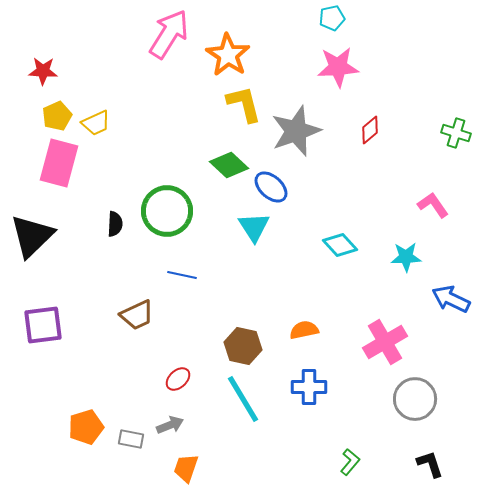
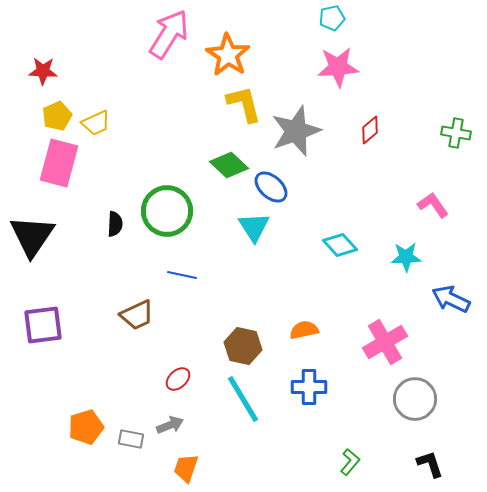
green cross: rotated 8 degrees counterclockwise
black triangle: rotated 12 degrees counterclockwise
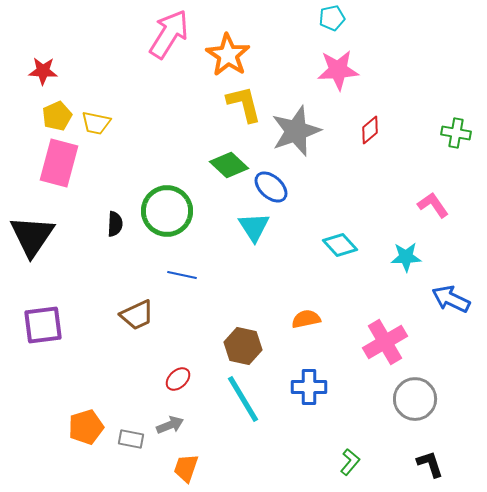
pink star: moved 3 px down
yellow trapezoid: rotated 36 degrees clockwise
orange semicircle: moved 2 px right, 11 px up
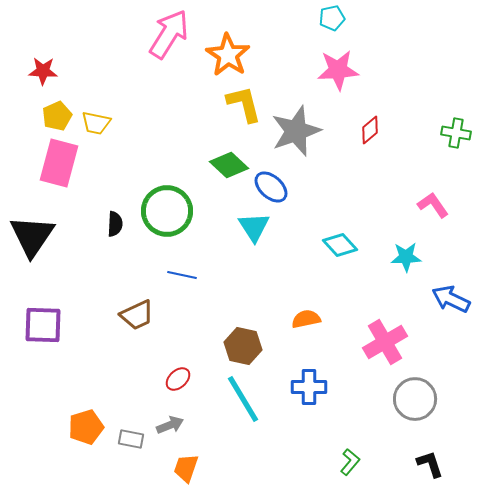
purple square: rotated 9 degrees clockwise
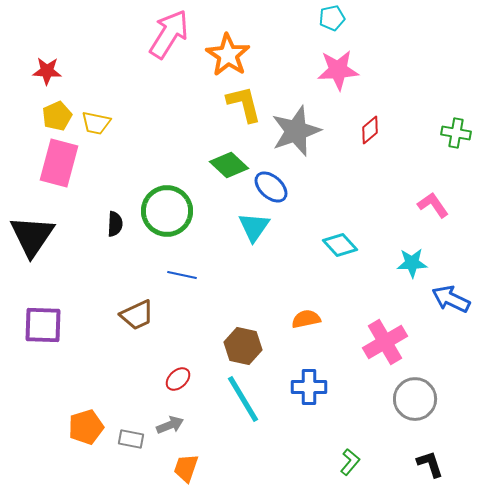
red star: moved 4 px right
cyan triangle: rotated 8 degrees clockwise
cyan star: moved 6 px right, 6 px down
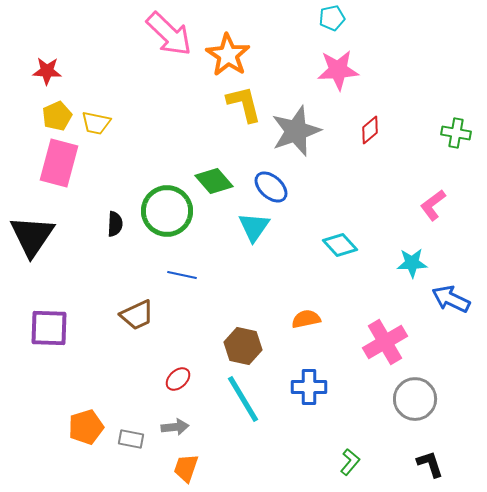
pink arrow: rotated 102 degrees clockwise
green diamond: moved 15 px left, 16 px down; rotated 6 degrees clockwise
pink L-shape: rotated 92 degrees counterclockwise
purple square: moved 6 px right, 3 px down
gray arrow: moved 5 px right, 2 px down; rotated 16 degrees clockwise
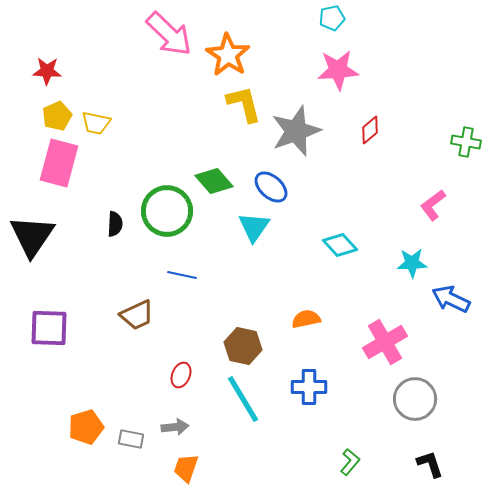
green cross: moved 10 px right, 9 px down
red ellipse: moved 3 px right, 4 px up; rotated 25 degrees counterclockwise
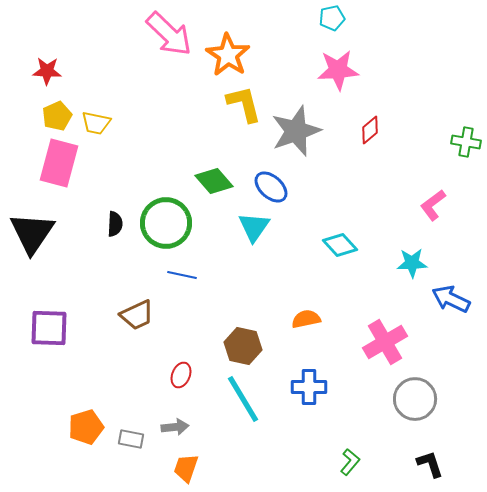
green circle: moved 1 px left, 12 px down
black triangle: moved 3 px up
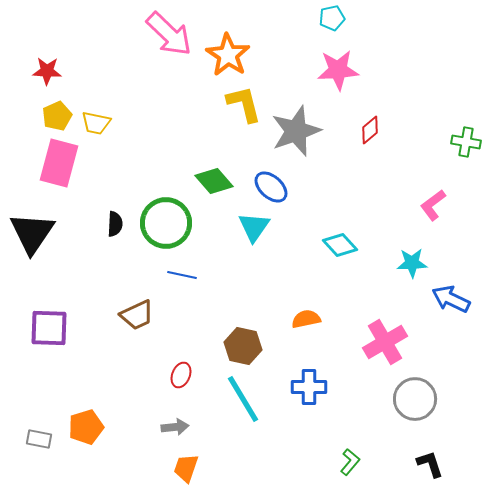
gray rectangle: moved 92 px left
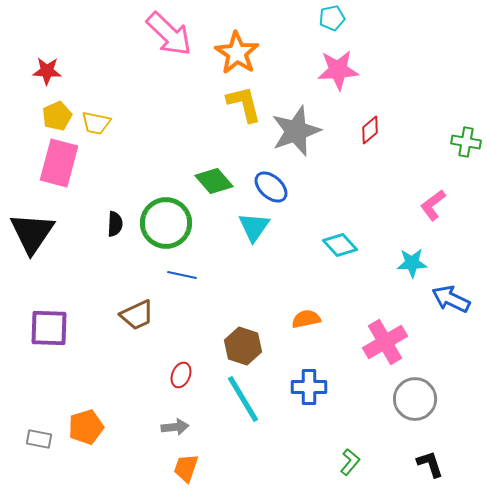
orange star: moved 9 px right, 2 px up
brown hexagon: rotated 6 degrees clockwise
